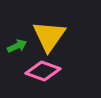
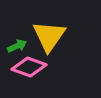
pink diamond: moved 14 px left, 4 px up
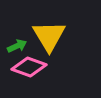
yellow triangle: rotated 6 degrees counterclockwise
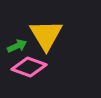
yellow triangle: moved 3 px left, 1 px up
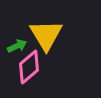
pink diamond: rotated 60 degrees counterclockwise
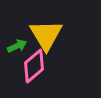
pink diamond: moved 5 px right, 1 px up
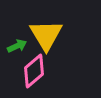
pink diamond: moved 5 px down
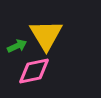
pink diamond: rotated 28 degrees clockwise
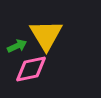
pink diamond: moved 3 px left, 2 px up
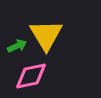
pink diamond: moved 7 px down
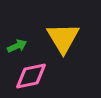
yellow triangle: moved 17 px right, 3 px down
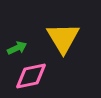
green arrow: moved 2 px down
